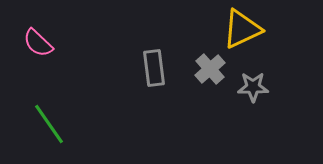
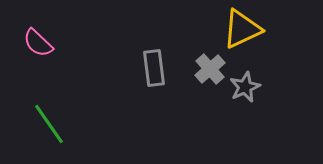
gray star: moved 8 px left; rotated 24 degrees counterclockwise
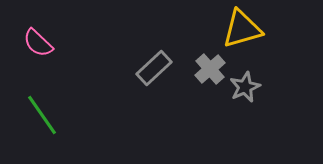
yellow triangle: rotated 9 degrees clockwise
gray rectangle: rotated 54 degrees clockwise
green line: moved 7 px left, 9 px up
